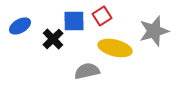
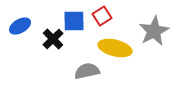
gray star: rotated 12 degrees counterclockwise
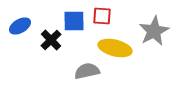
red square: rotated 36 degrees clockwise
black cross: moved 2 px left, 1 px down
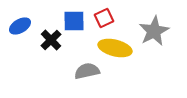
red square: moved 2 px right, 2 px down; rotated 30 degrees counterclockwise
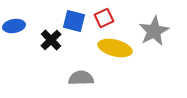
blue square: rotated 15 degrees clockwise
blue ellipse: moved 6 px left; rotated 20 degrees clockwise
gray semicircle: moved 6 px left, 7 px down; rotated 10 degrees clockwise
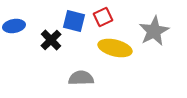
red square: moved 1 px left, 1 px up
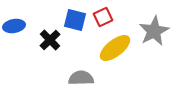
blue square: moved 1 px right, 1 px up
black cross: moved 1 px left
yellow ellipse: rotated 52 degrees counterclockwise
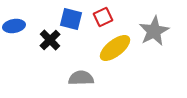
blue square: moved 4 px left, 1 px up
